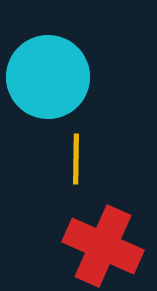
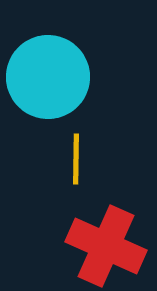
red cross: moved 3 px right
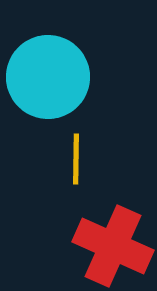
red cross: moved 7 px right
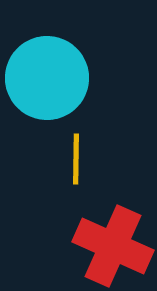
cyan circle: moved 1 px left, 1 px down
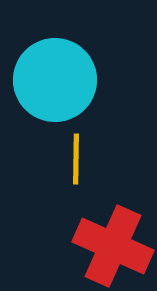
cyan circle: moved 8 px right, 2 px down
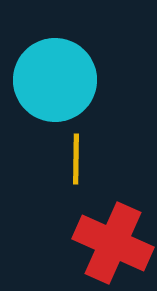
red cross: moved 3 px up
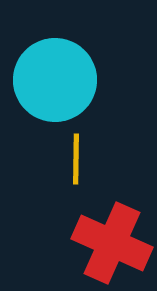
red cross: moved 1 px left
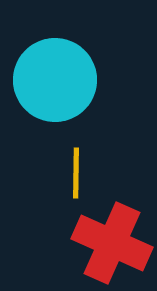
yellow line: moved 14 px down
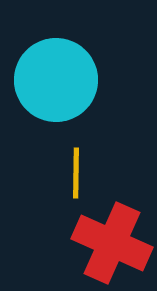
cyan circle: moved 1 px right
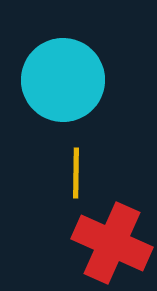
cyan circle: moved 7 px right
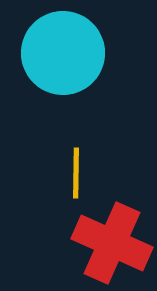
cyan circle: moved 27 px up
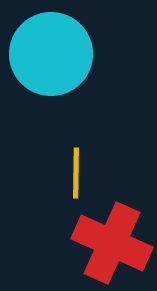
cyan circle: moved 12 px left, 1 px down
